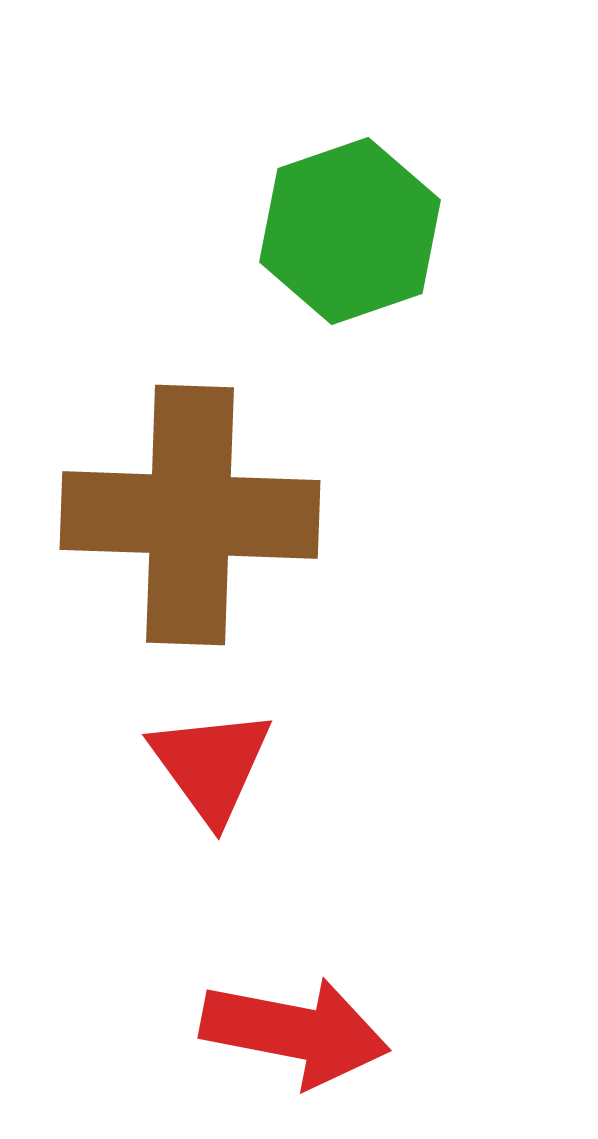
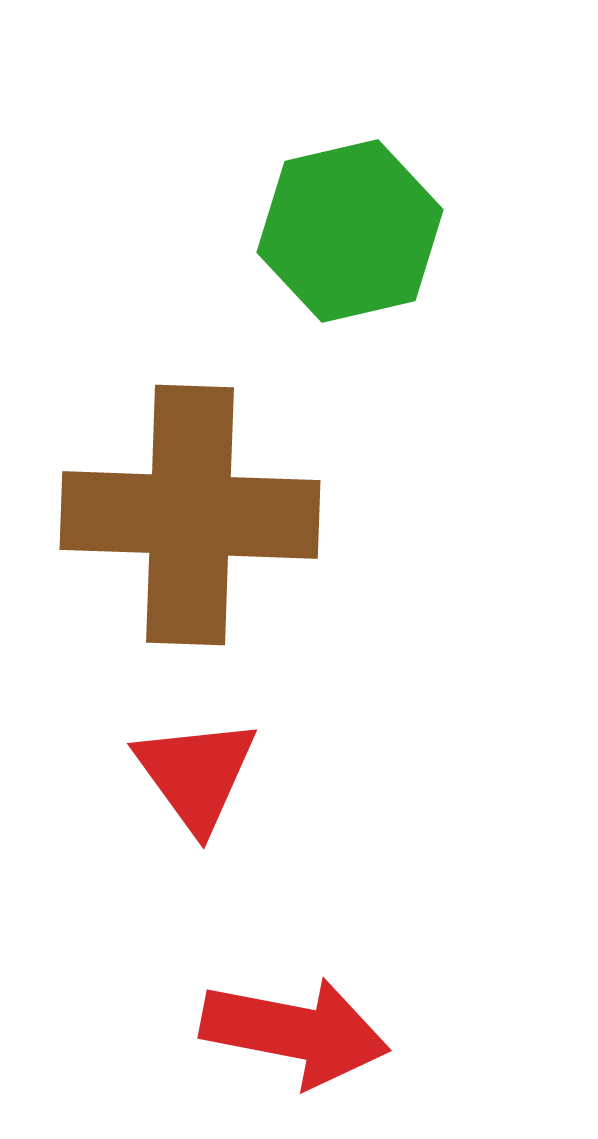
green hexagon: rotated 6 degrees clockwise
red triangle: moved 15 px left, 9 px down
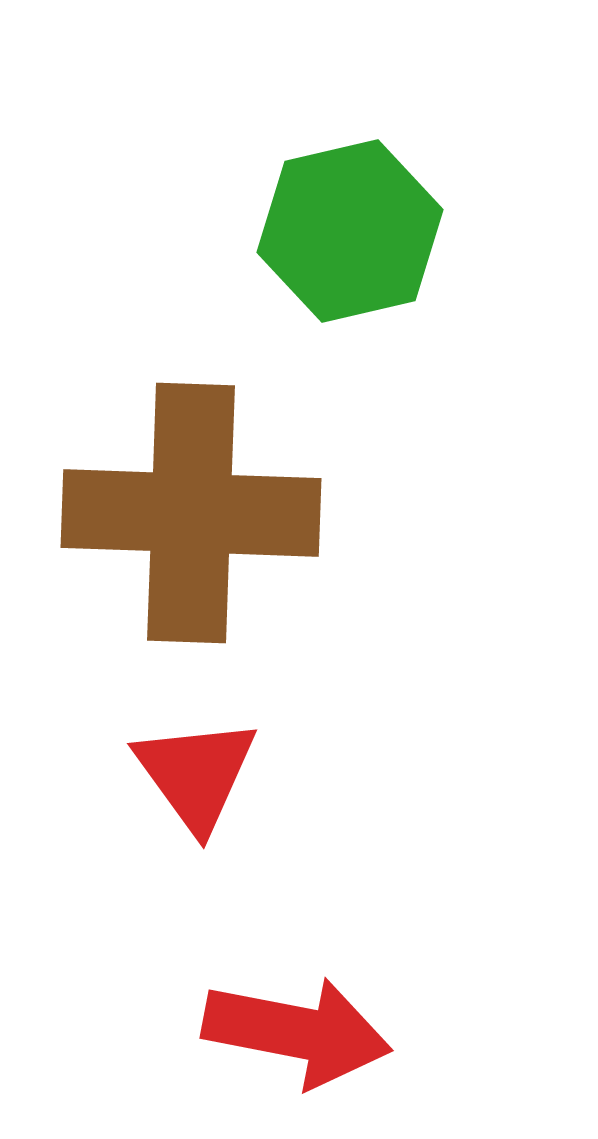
brown cross: moved 1 px right, 2 px up
red arrow: moved 2 px right
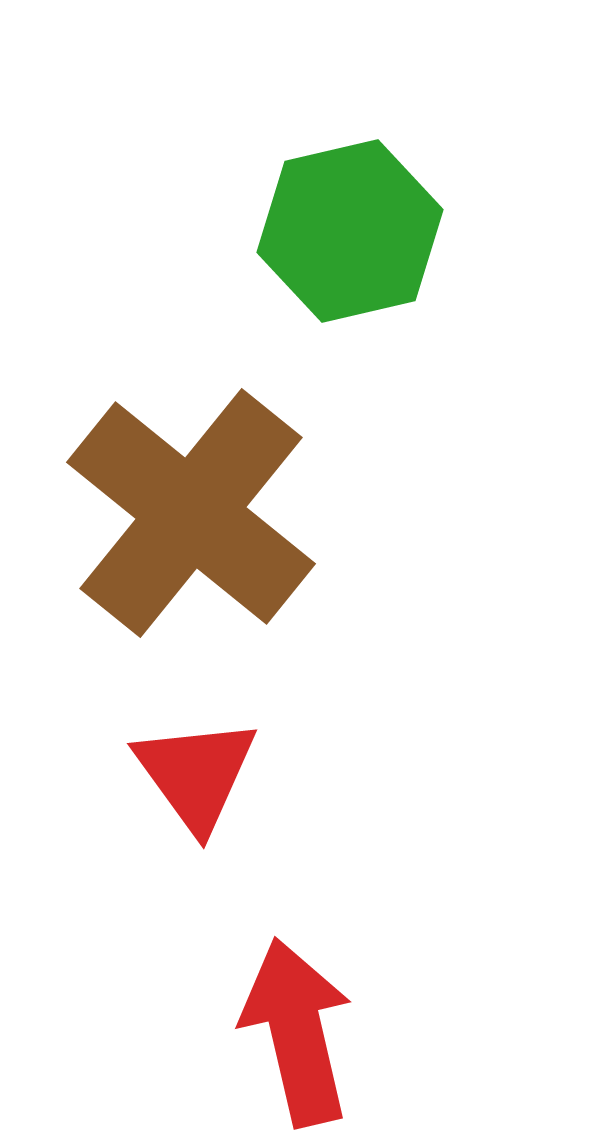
brown cross: rotated 37 degrees clockwise
red arrow: rotated 114 degrees counterclockwise
